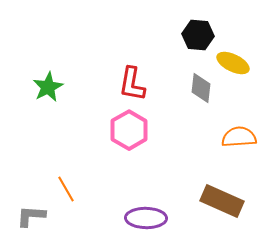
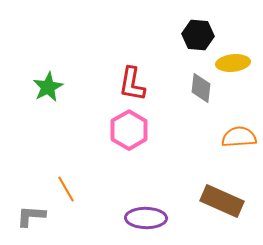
yellow ellipse: rotated 32 degrees counterclockwise
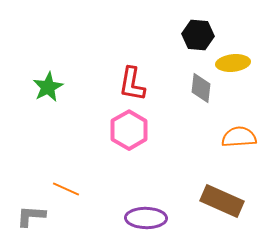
orange line: rotated 36 degrees counterclockwise
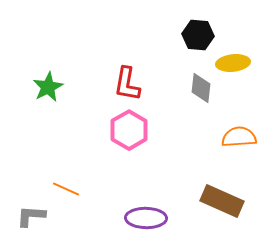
red L-shape: moved 5 px left
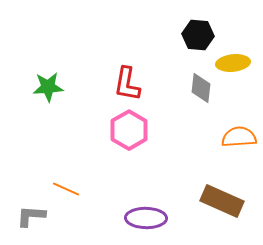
green star: rotated 24 degrees clockwise
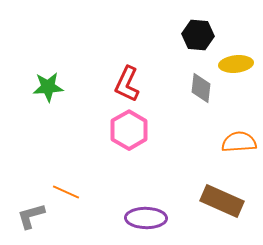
yellow ellipse: moved 3 px right, 1 px down
red L-shape: rotated 15 degrees clockwise
orange semicircle: moved 5 px down
orange line: moved 3 px down
gray L-shape: rotated 20 degrees counterclockwise
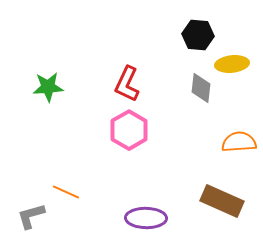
yellow ellipse: moved 4 px left
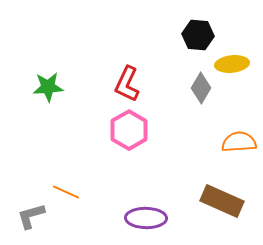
gray diamond: rotated 24 degrees clockwise
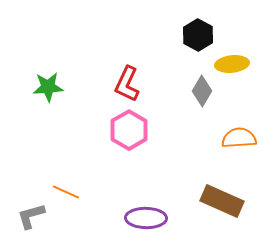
black hexagon: rotated 24 degrees clockwise
gray diamond: moved 1 px right, 3 px down
orange semicircle: moved 4 px up
